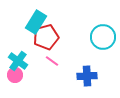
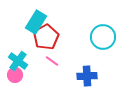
red pentagon: rotated 15 degrees counterclockwise
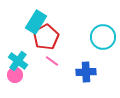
blue cross: moved 1 px left, 4 px up
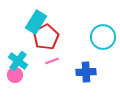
pink line: rotated 56 degrees counterclockwise
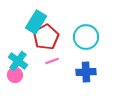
cyan circle: moved 17 px left
